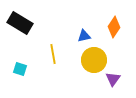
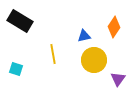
black rectangle: moved 2 px up
cyan square: moved 4 px left
purple triangle: moved 5 px right
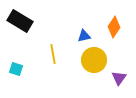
purple triangle: moved 1 px right, 1 px up
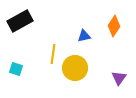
black rectangle: rotated 60 degrees counterclockwise
orange diamond: moved 1 px up
yellow line: rotated 18 degrees clockwise
yellow circle: moved 19 px left, 8 px down
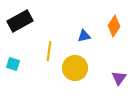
yellow line: moved 4 px left, 3 px up
cyan square: moved 3 px left, 5 px up
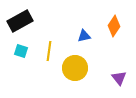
cyan square: moved 8 px right, 13 px up
purple triangle: rotated 14 degrees counterclockwise
